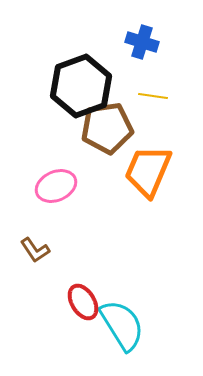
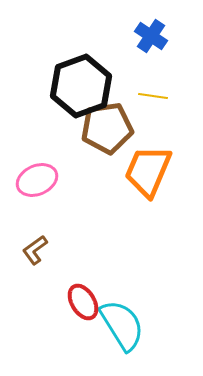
blue cross: moved 9 px right, 6 px up; rotated 16 degrees clockwise
pink ellipse: moved 19 px left, 6 px up
brown L-shape: rotated 88 degrees clockwise
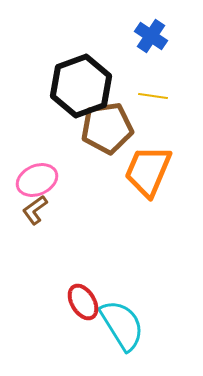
brown L-shape: moved 40 px up
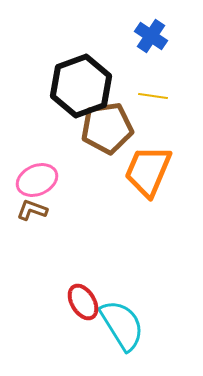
brown L-shape: moved 3 px left; rotated 56 degrees clockwise
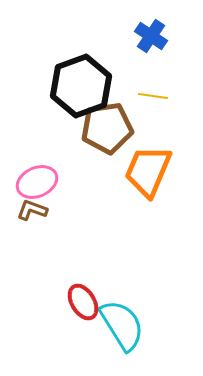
pink ellipse: moved 2 px down
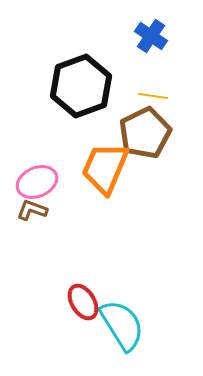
brown pentagon: moved 38 px right, 5 px down; rotated 18 degrees counterclockwise
orange trapezoid: moved 43 px left, 3 px up
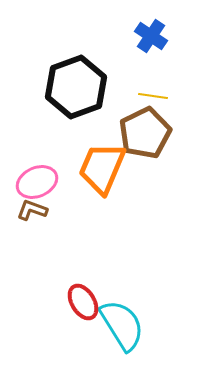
black hexagon: moved 5 px left, 1 px down
orange trapezoid: moved 3 px left
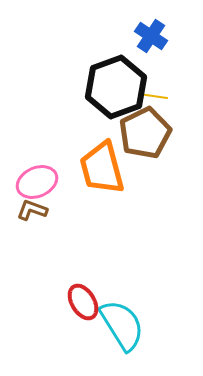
black hexagon: moved 40 px right
orange trapezoid: rotated 38 degrees counterclockwise
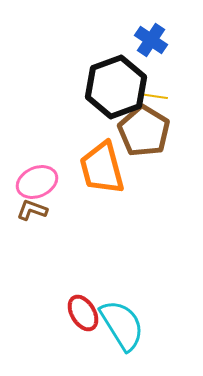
blue cross: moved 4 px down
brown pentagon: moved 1 px left, 2 px up; rotated 15 degrees counterclockwise
red ellipse: moved 11 px down
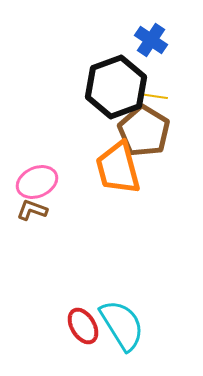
orange trapezoid: moved 16 px right
red ellipse: moved 13 px down
